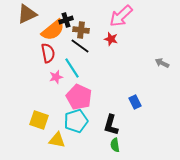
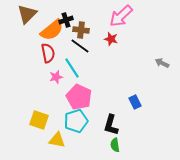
brown triangle: rotated 20 degrees counterclockwise
orange semicircle: moved 1 px left
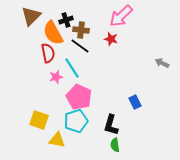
brown triangle: moved 4 px right, 2 px down
orange semicircle: moved 1 px right, 3 px down; rotated 100 degrees clockwise
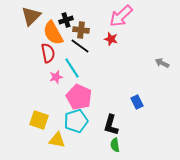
blue rectangle: moved 2 px right
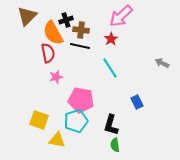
brown triangle: moved 4 px left
red star: rotated 24 degrees clockwise
black line: rotated 24 degrees counterclockwise
cyan line: moved 38 px right
pink pentagon: moved 2 px right, 3 px down; rotated 15 degrees counterclockwise
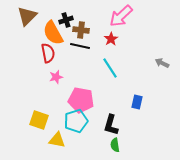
blue rectangle: rotated 40 degrees clockwise
